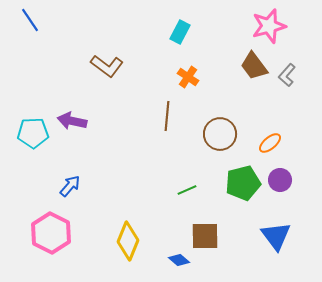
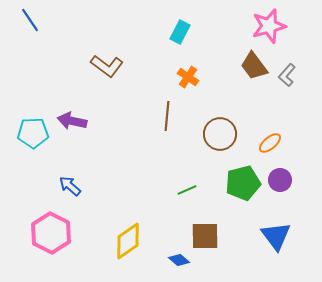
blue arrow: rotated 90 degrees counterclockwise
yellow diamond: rotated 33 degrees clockwise
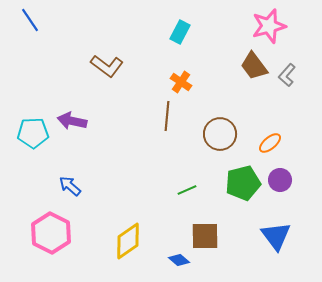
orange cross: moved 7 px left, 5 px down
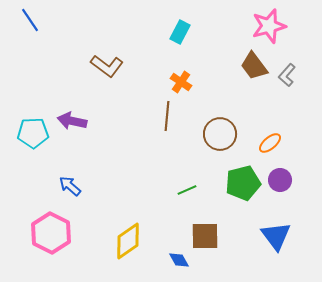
blue diamond: rotated 20 degrees clockwise
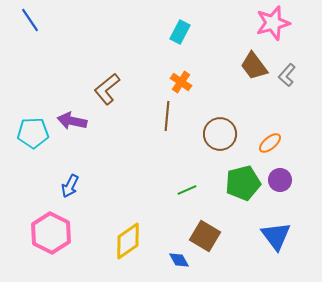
pink star: moved 4 px right, 3 px up
brown L-shape: moved 23 px down; rotated 104 degrees clockwise
blue arrow: rotated 105 degrees counterclockwise
brown square: rotated 32 degrees clockwise
